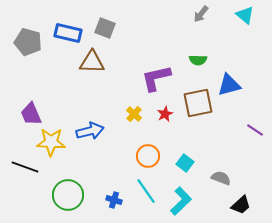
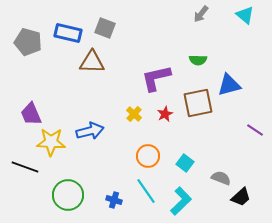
black trapezoid: moved 8 px up
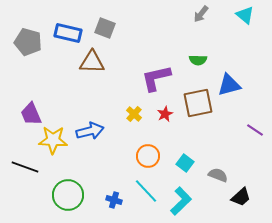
yellow star: moved 2 px right, 2 px up
gray semicircle: moved 3 px left, 3 px up
cyan line: rotated 8 degrees counterclockwise
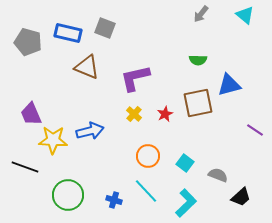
brown triangle: moved 5 px left, 5 px down; rotated 20 degrees clockwise
purple L-shape: moved 21 px left
cyan L-shape: moved 5 px right, 2 px down
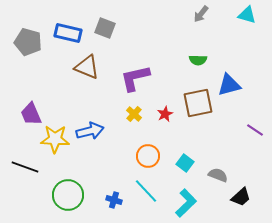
cyan triangle: moved 2 px right; rotated 24 degrees counterclockwise
yellow star: moved 2 px right, 1 px up
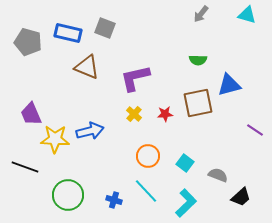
red star: rotated 21 degrees clockwise
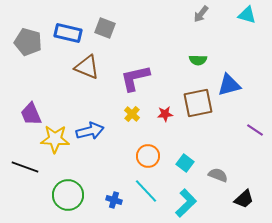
yellow cross: moved 2 px left
black trapezoid: moved 3 px right, 2 px down
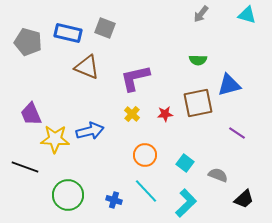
purple line: moved 18 px left, 3 px down
orange circle: moved 3 px left, 1 px up
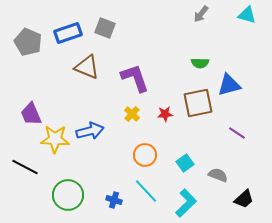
blue rectangle: rotated 32 degrees counterclockwise
gray pentagon: rotated 8 degrees clockwise
green semicircle: moved 2 px right, 3 px down
purple L-shape: rotated 84 degrees clockwise
cyan square: rotated 18 degrees clockwise
black line: rotated 8 degrees clockwise
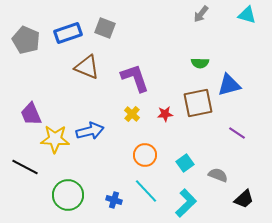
gray pentagon: moved 2 px left, 2 px up
